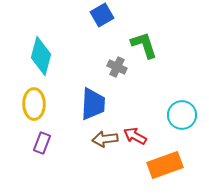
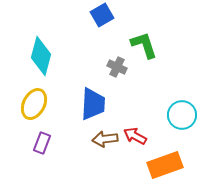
yellow ellipse: rotated 28 degrees clockwise
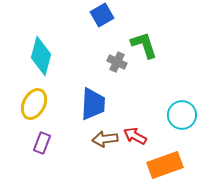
gray cross: moved 5 px up
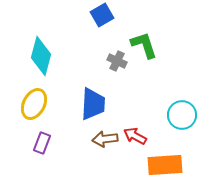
gray cross: moved 1 px up
orange rectangle: rotated 16 degrees clockwise
